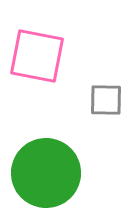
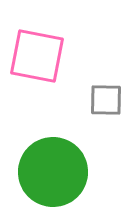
green circle: moved 7 px right, 1 px up
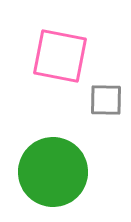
pink square: moved 23 px right
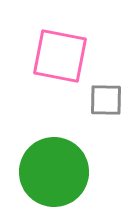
green circle: moved 1 px right
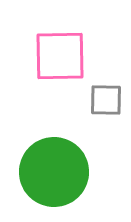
pink square: rotated 12 degrees counterclockwise
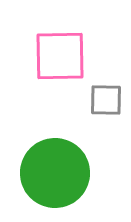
green circle: moved 1 px right, 1 px down
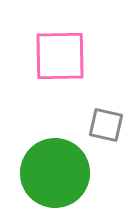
gray square: moved 25 px down; rotated 12 degrees clockwise
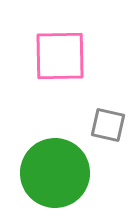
gray square: moved 2 px right
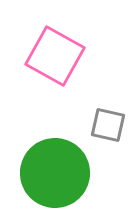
pink square: moved 5 px left; rotated 30 degrees clockwise
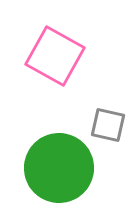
green circle: moved 4 px right, 5 px up
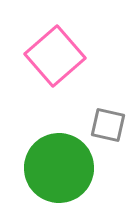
pink square: rotated 20 degrees clockwise
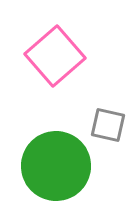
green circle: moved 3 px left, 2 px up
